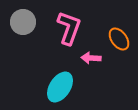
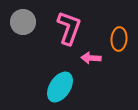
orange ellipse: rotated 40 degrees clockwise
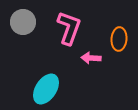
cyan ellipse: moved 14 px left, 2 px down
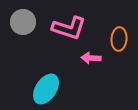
pink L-shape: rotated 88 degrees clockwise
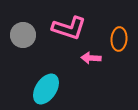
gray circle: moved 13 px down
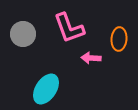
pink L-shape: rotated 52 degrees clockwise
gray circle: moved 1 px up
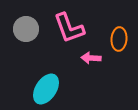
gray circle: moved 3 px right, 5 px up
